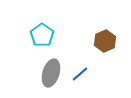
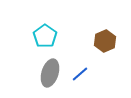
cyan pentagon: moved 3 px right, 1 px down
gray ellipse: moved 1 px left
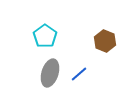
brown hexagon: rotated 15 degrees counterclockwise
blue line: moved 1 px left
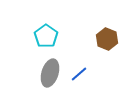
cyan pentagon: moved 1 px right
brown hexagon: moved 2 px right, 2 px up
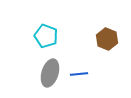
cyan pentagon: rotated 15 degrees counterclockwise
blue line: rotated 36 degrees clockwise
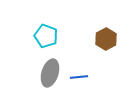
brown hexagon: moved 1 px left; rotated 10 degrees clockwise
blue line: moved 3 px down
